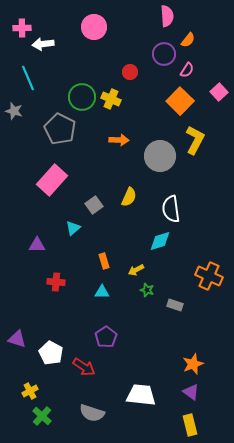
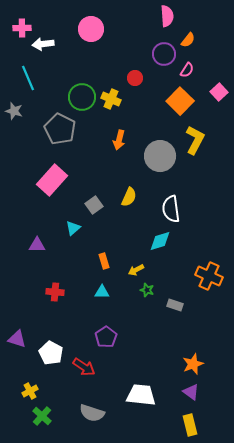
pink circle at (94, 27): moved 3 px left, 2 px down
red circle at (130, 72): moved 5 px right, 6 px down
orange arrow at (119, 140): rotated 102 degrees clockwise
red cross at (56, 282): moved 1 px left, 10 px down
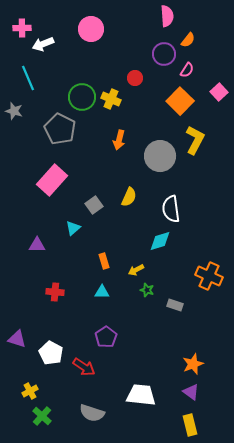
white arrow at (43, 44): rotated 15 degrees counterclockwise
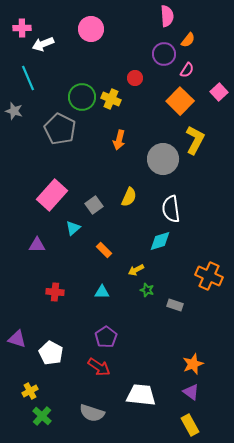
gray circle at (160, 156): moved 3 px right, 3 px down
pink rectangle at (52, 180): moved 15 px down
orange rectangle at (104, 261): moved 11 px up; rotated 28 degrees counterclockwise
red arrow at (84, 367): moved 15 px right
yellow rectangle at (190, 425): rotated 15 degrees counterclockwise
